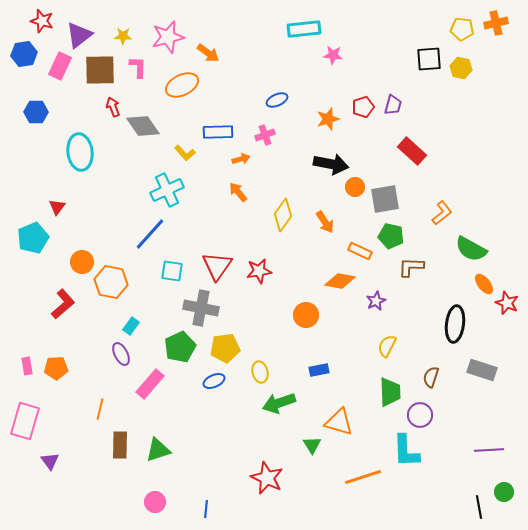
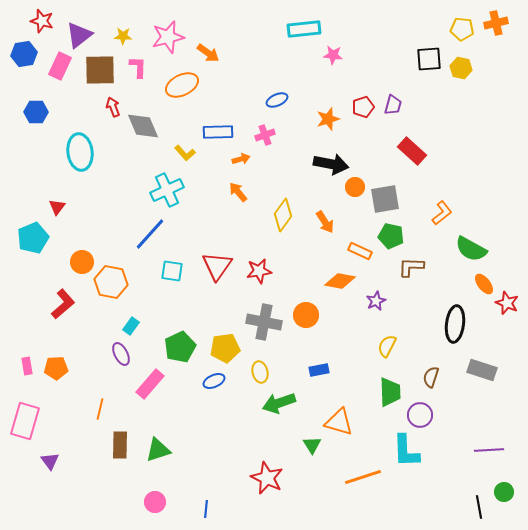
gray diamond at (143, 126): rotated 12 degrees clockwise
gray cross at (201, 308): moved 63 px right, 14 px down
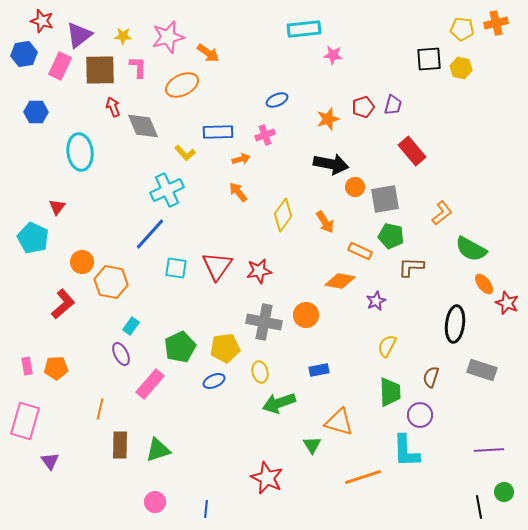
red rectangle at (412, 151): rotated 8 degrees clockwise
cyan pentagon at (33, 238): rotated 24 degrees counterclockwise
cyan square at (172, 271): moved 4 px right, 3 px up
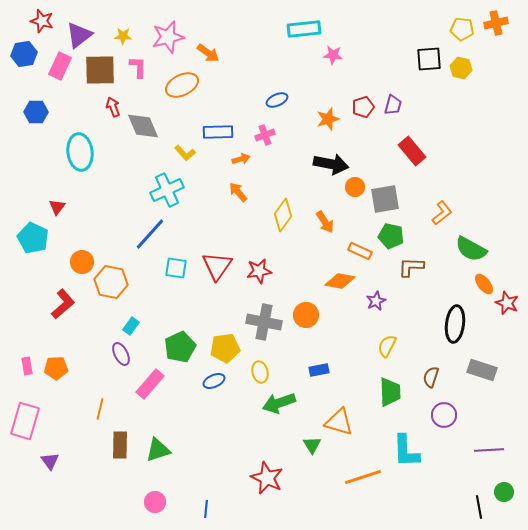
purple circle at (420, 415): moved 24 px right
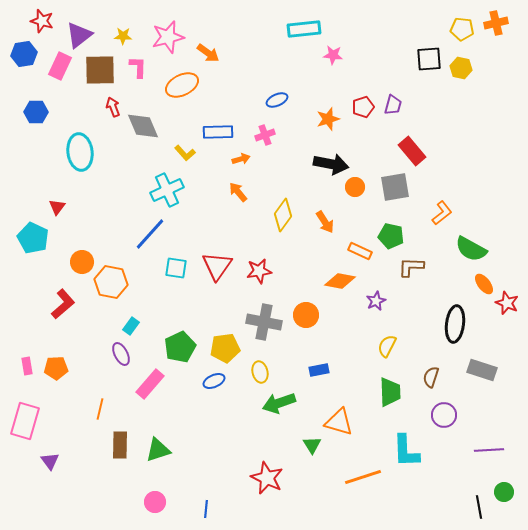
gray square at (385, 199): moved 10 px right, 12 px up
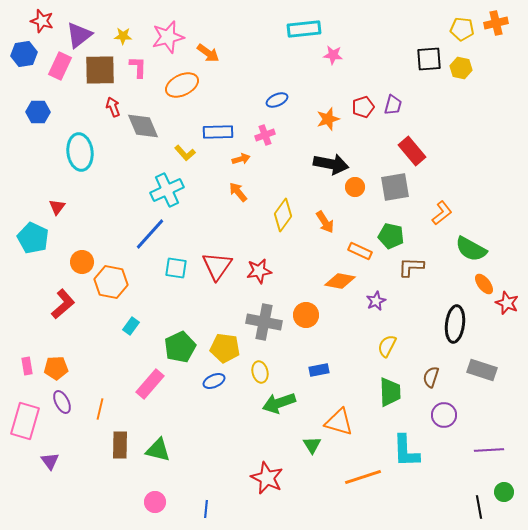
blue hexagon at (36, 112): moved 2 px right
yellow pentagon at (225, 348): rotated 16 degrees clockwise
purple ellipse at (121, 354): moved 59 px left, 48 px down
green triangle at (158, 450): rotated 32 degrees clockwise
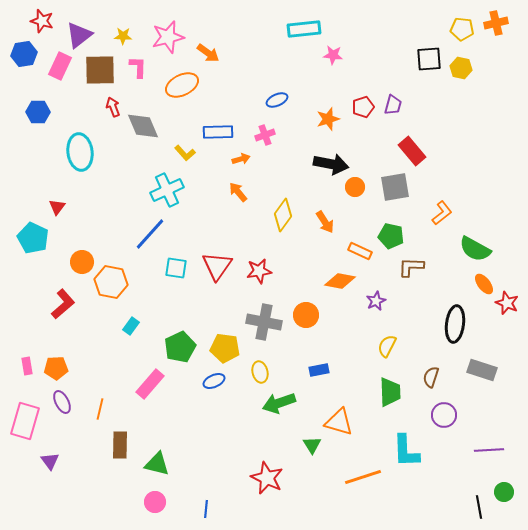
green semicircle at (471, 249): moved 4 px right
green triangle at (158, 450): moved 1 px left, 14 px down
